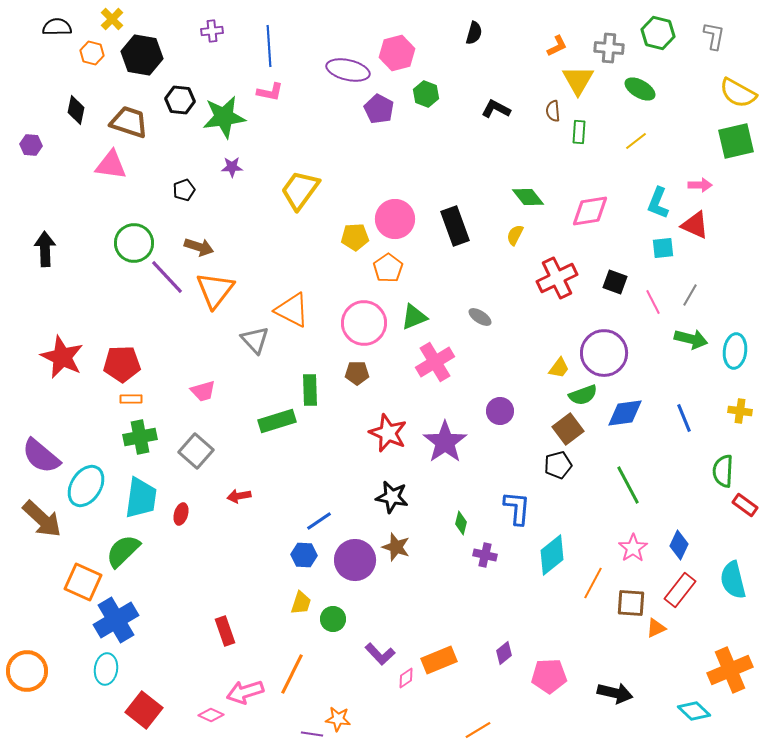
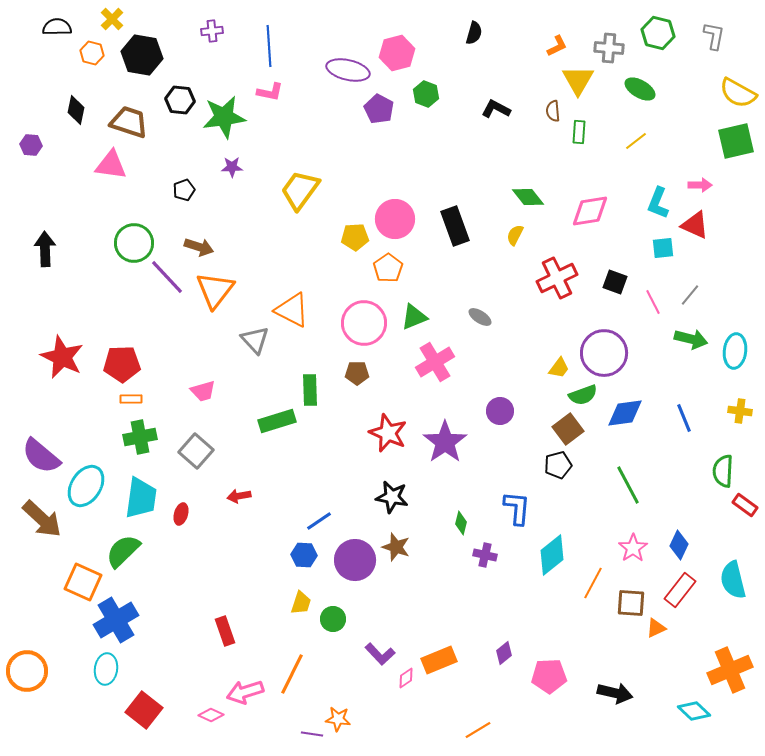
gray line at (690, 295): rotated 10 degrees clockwise
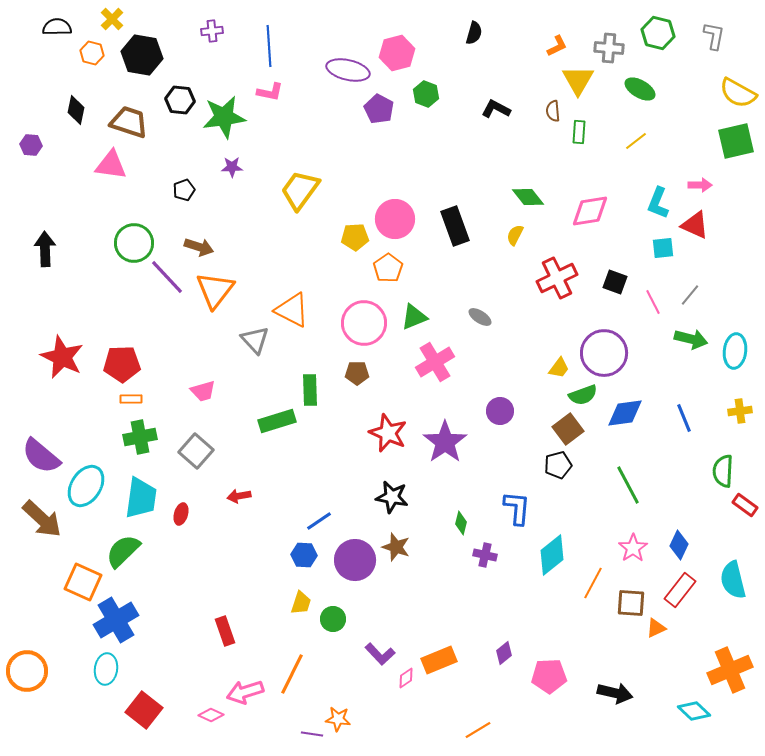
yellow cross at (740, 411): rotated 15 degrees counterclockwise
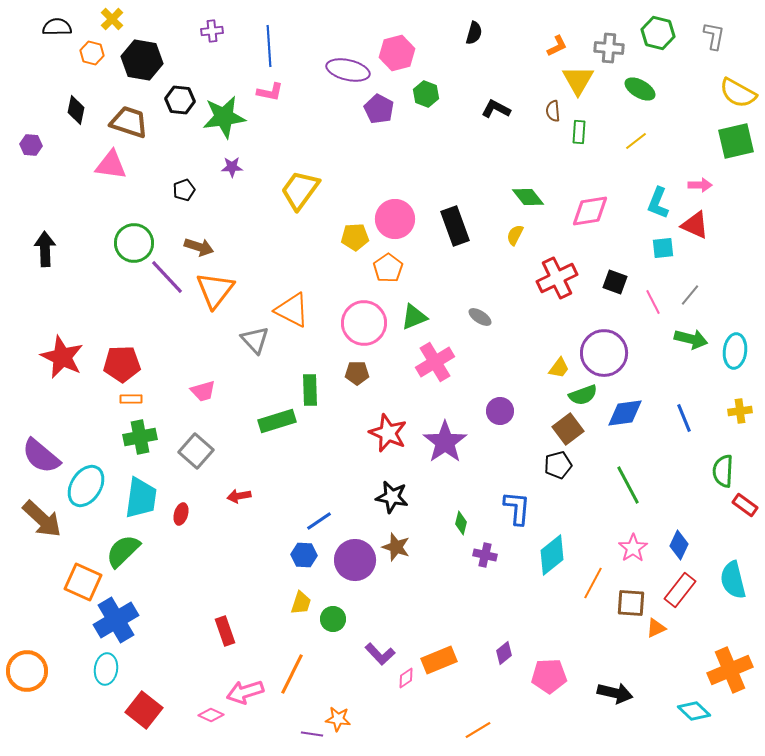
black hexagon at (142, 55): moved 5 px down
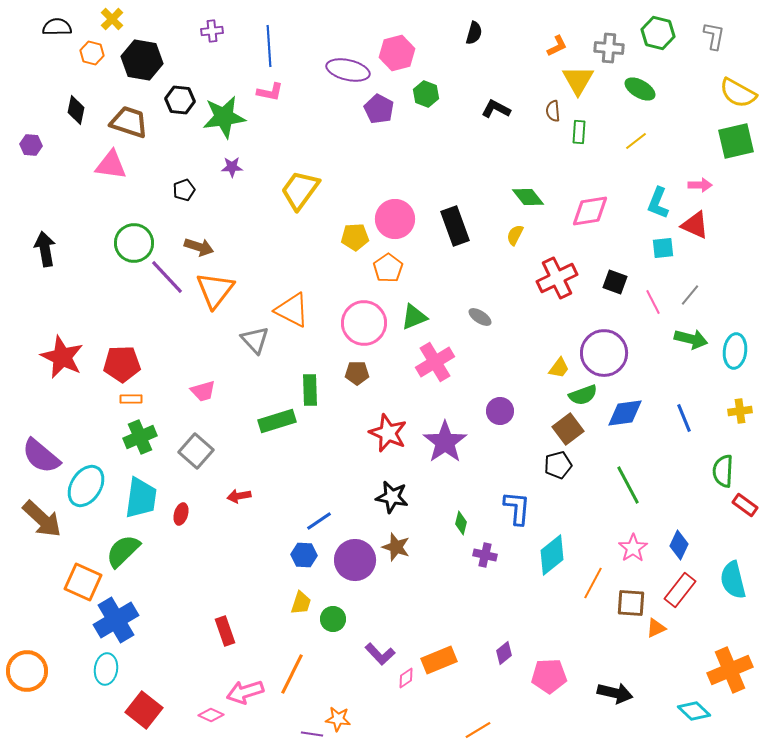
black arrow at (45, 249): rotated 8 degrees counterclockwise
green cross at (140, 437): rotated 12 degrees counterclockwise
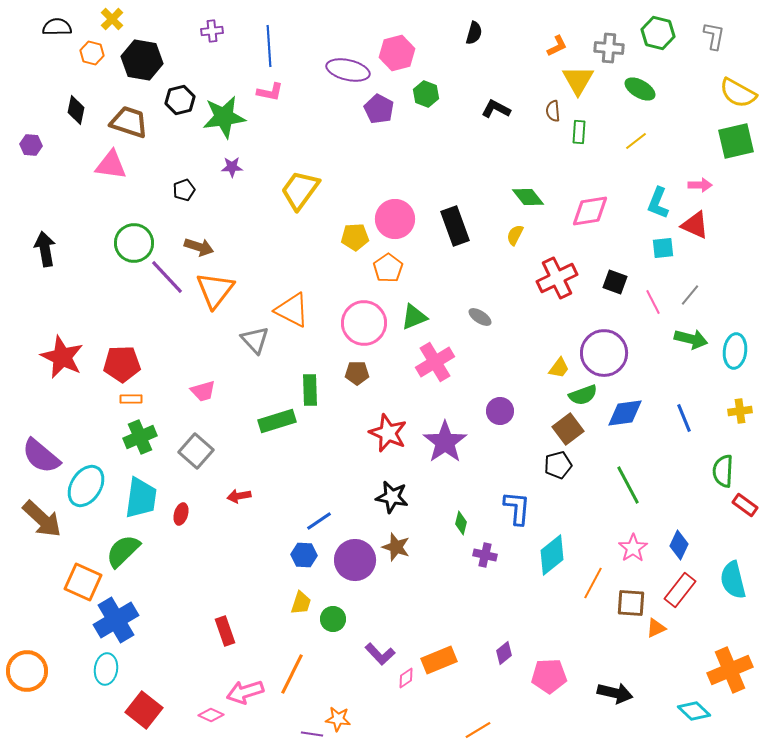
black hexagon at (180, 100): rotated 20 degrees counterclockwise
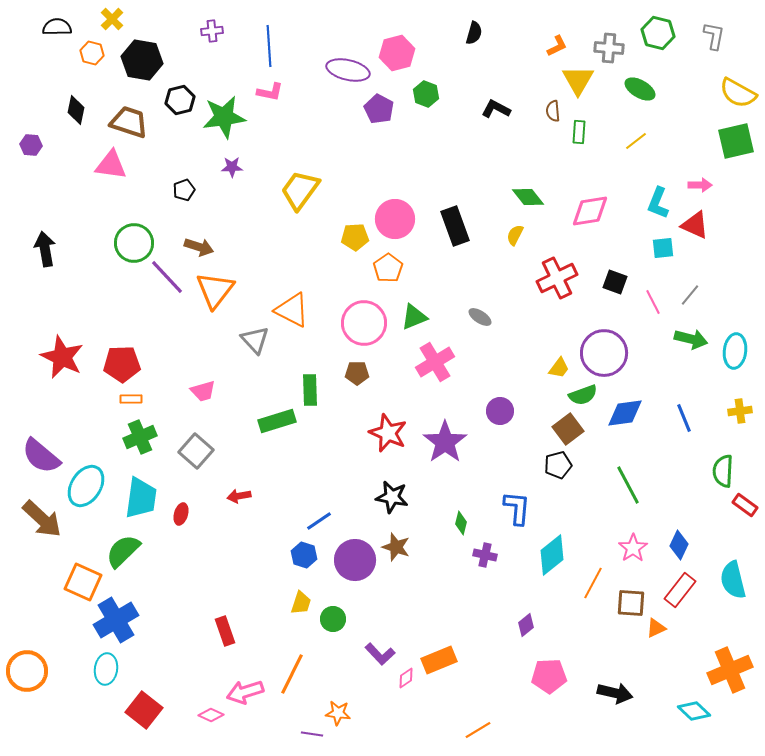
blue hexagon at (304, 555): rotated 15 degrees clockwise
purple diamond at (504, 653): moved 22 px right, 28 px up
orange star at (338, 719): moved 6 px up
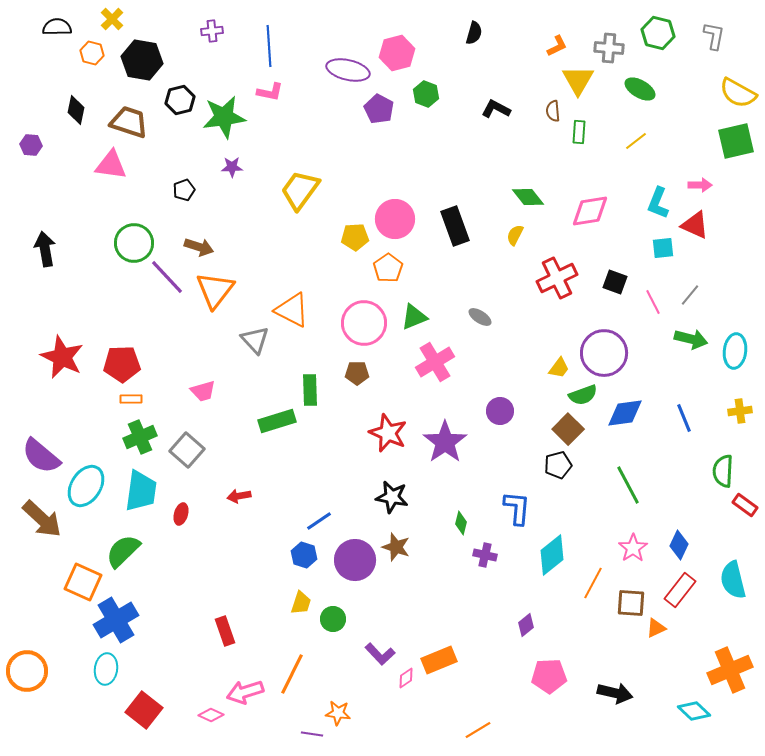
brown square at (568, 429): rotated 8 degrees counterclockwise
gray square at (196, 451): moved 9 px left, 1 px up
cyan trapezoid at (141, 498): moved 7 px up
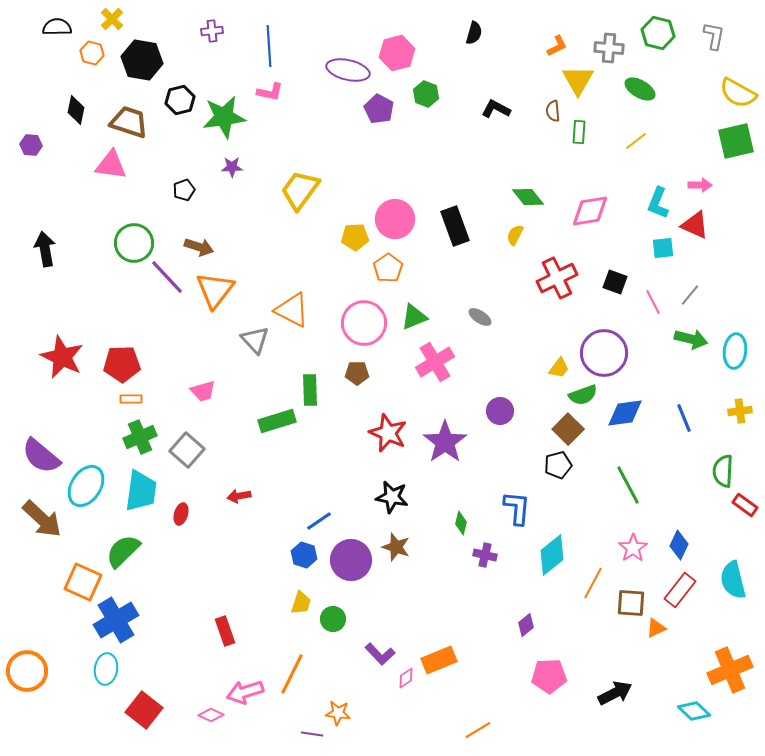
purple circle at (355, 560): moved 4 px left
black arrow at (615, 693): rotated 40 degrees counterclockwise
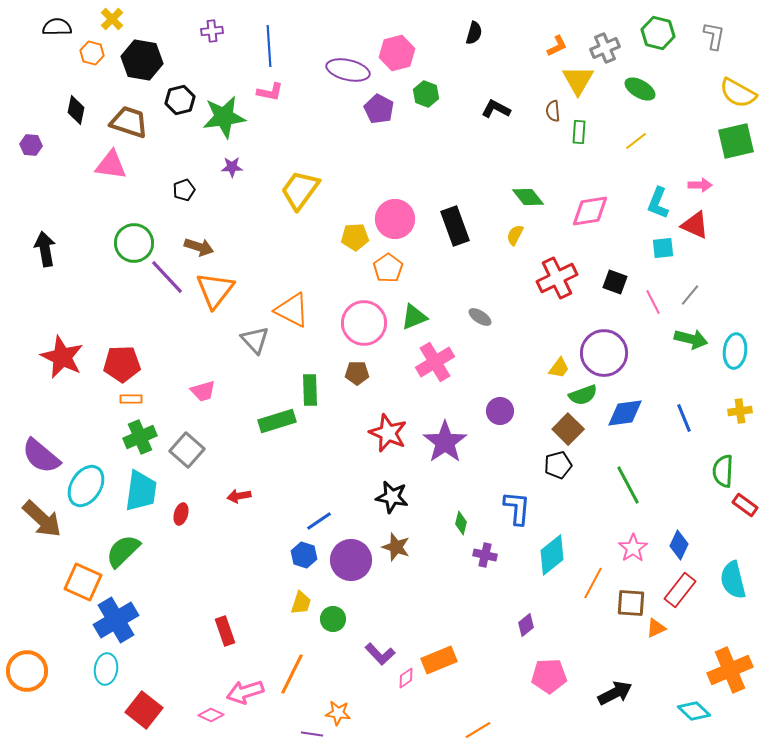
gray cross at (609, 48): moved 4 px left; rotated 28 degrees counterclockwise
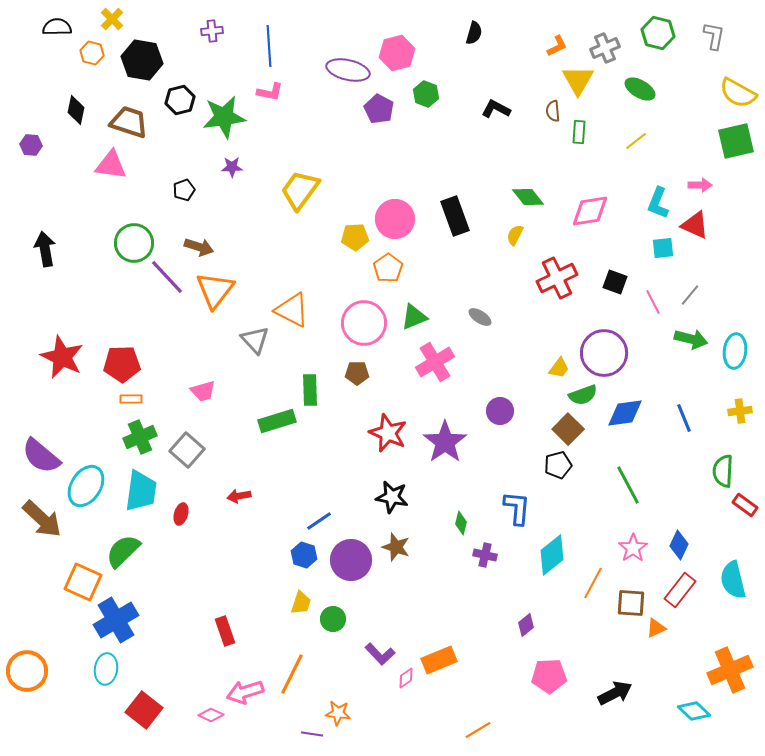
black rectangle at (455, 226): moved 10 px up
